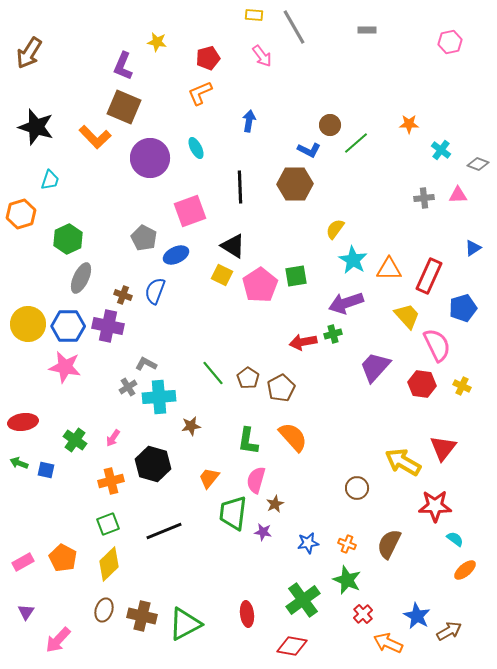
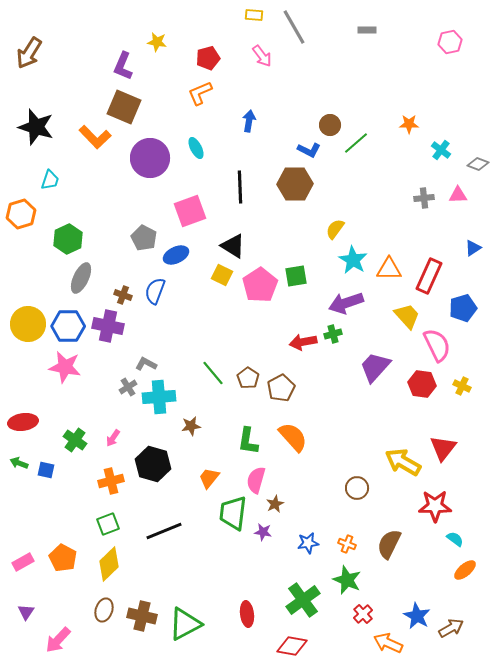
brown arrow at (449, 631): moved 2 px right, 3 px up
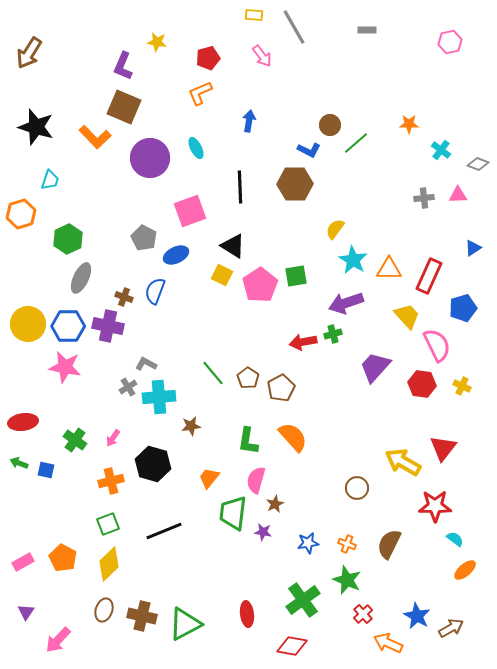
brown cross at (123, 295): moved 1 px right, 2 px down
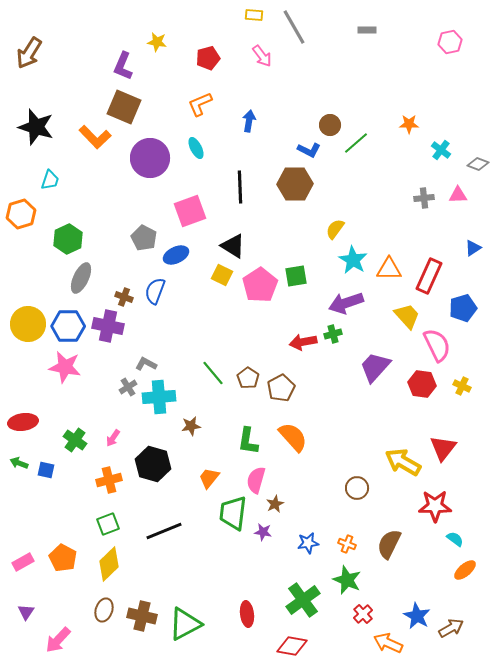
orange L-shape at (200, 93): moved 11 px down
orange cross at (111, 481): moved 2 px left, 1 px up
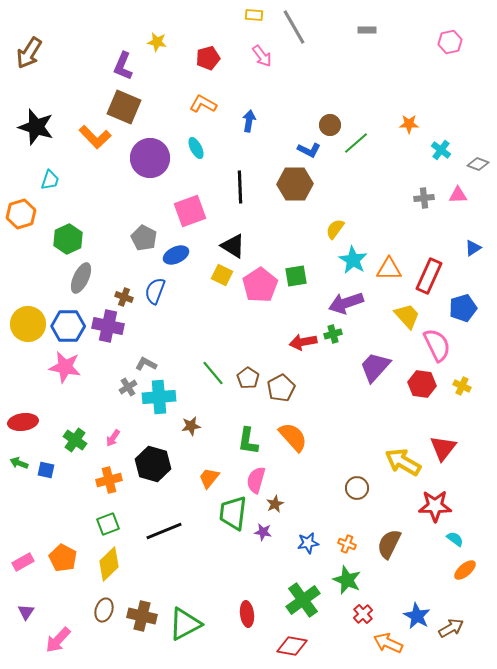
orange L-shape at (200, 104): moved 3 px right; rotated 52 degrees clockwise
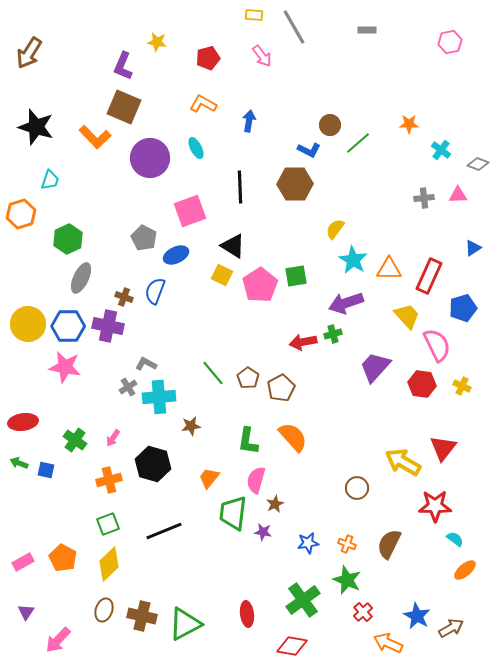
green line at (356, 143): moved 2 px right
red cross at (363, 614): moved 2 px up
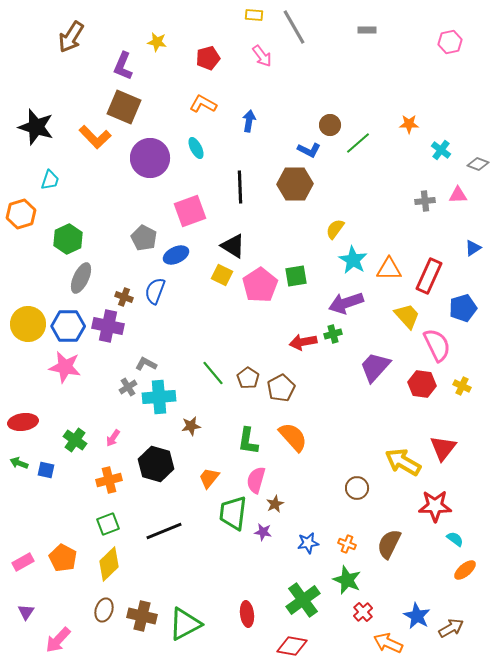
brown arrow at (29, 53): moved 42 px right, 16 px up
gray cross at (424, 198): moved 1 px right, 3 px down
black hexagon at (153, 464): moved 3 px right
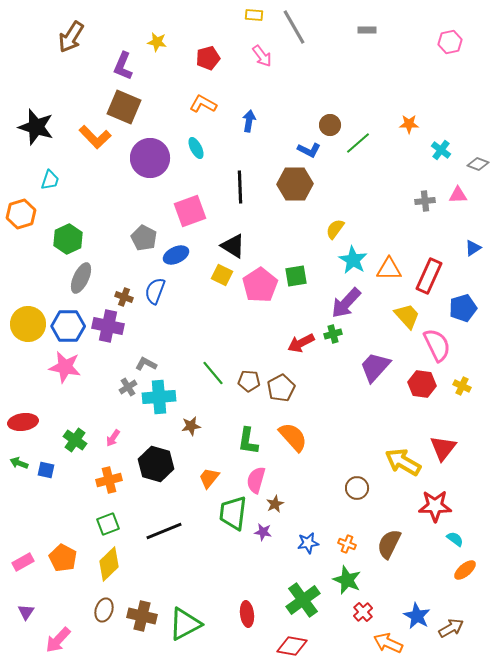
purple arrow at (346, 303): rotated 28 degrees counterclockwise
red arrow at (303, 342): moved 2 px left, 1 px down; rotated 16 degrees counterclockwise
brown pentagon at (248, 378): moved 1 px right, 3 px down; rotated 30 degrees counterclockwise
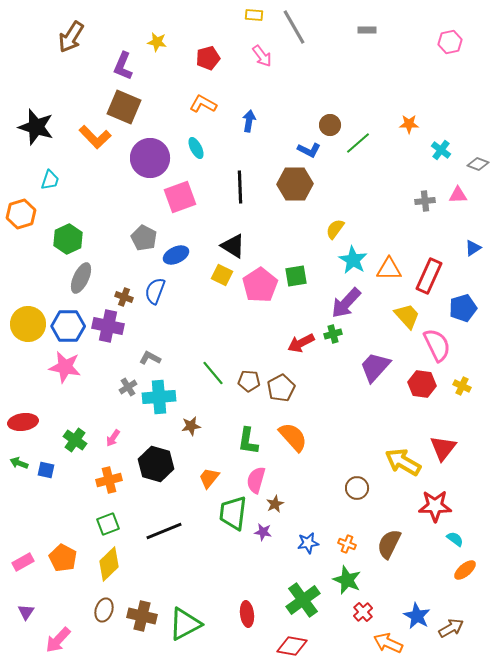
pink square at (190, 211): moved 10 px left, 14 px up
gray L-shape at (146, 364): moved 4 px right, 6 px up
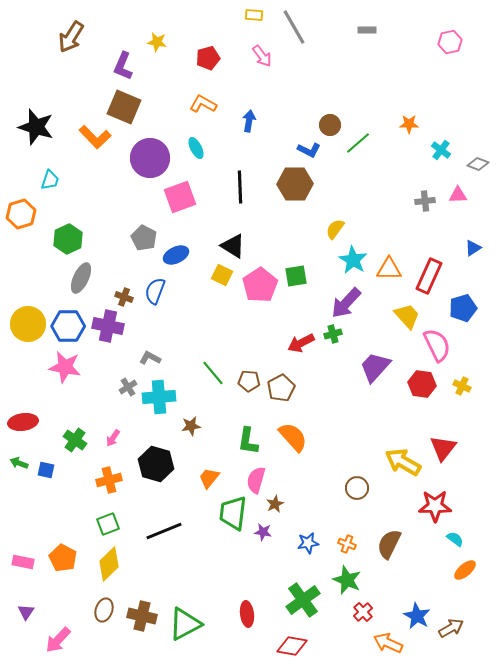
pink rectangle at (23, 562): rotated 40 degrees clockwise
